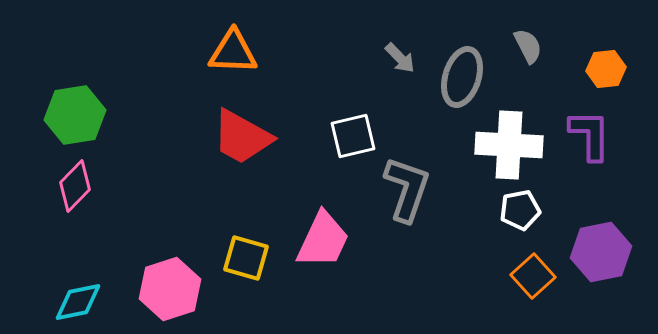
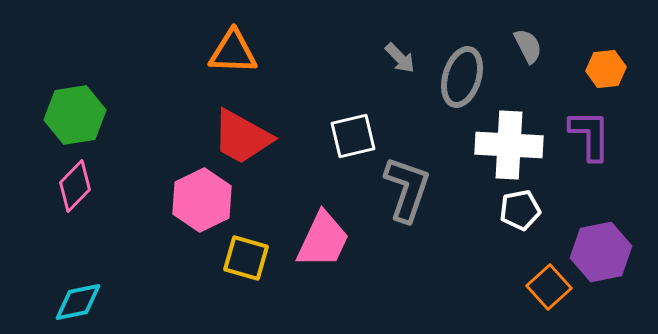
orange square: moved 16 px right, 11 px down
pink hexagon: moved 32 px right, 89 px up; rotated 8 degrees counterclockwise
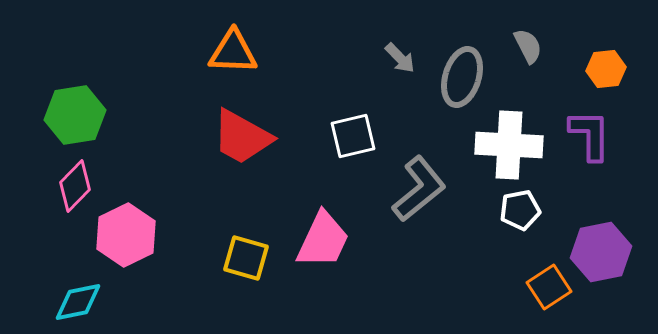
gray L-shape: moved 12 px right; rotated 32 degrees clockwise
pink hexagon: moved 76 px left, 35 px down
orange square: rotated 9 degrees clockwise
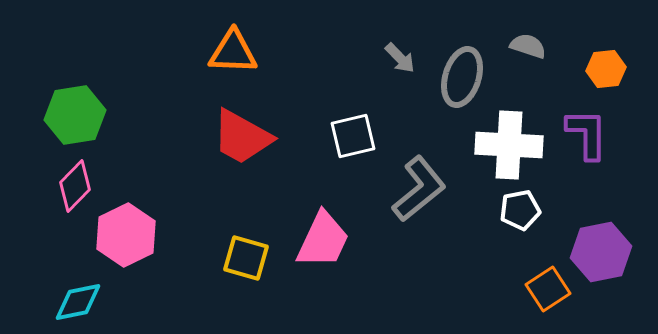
gray semicircle: rotated 45 degrees counterclockwise
purple L-shape: moved 3 px left, 1 px up
orange square: moved 1 px left, 2 px down
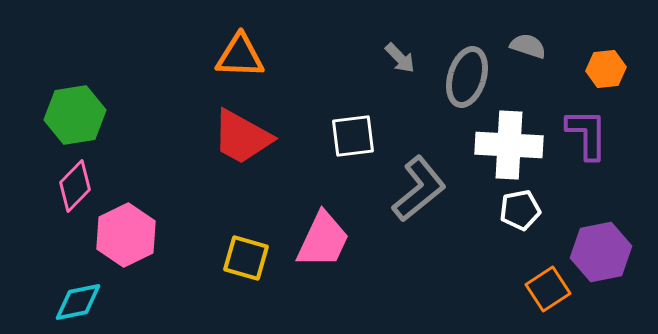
orange triangle: moved 7 px right, 4 px down
gray ellipse: moved 5 px right
white square: rotated 6 degrees clockwise
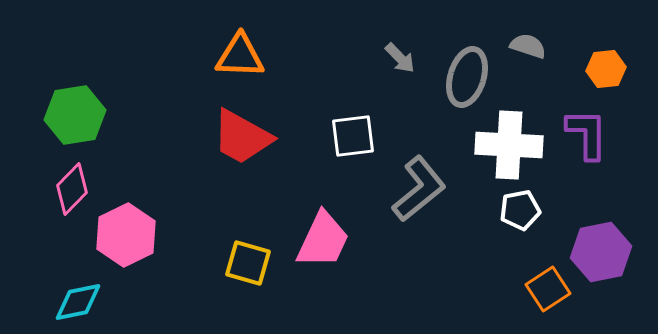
pink diamond: moved 3 px left, 3 px down
yellow square: moved 2 px right, 5 px down
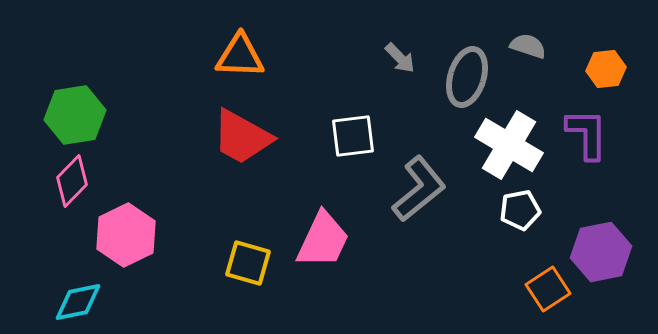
white cross: rotated 28 degrees clockwise
pink diamond: moved 8 px up
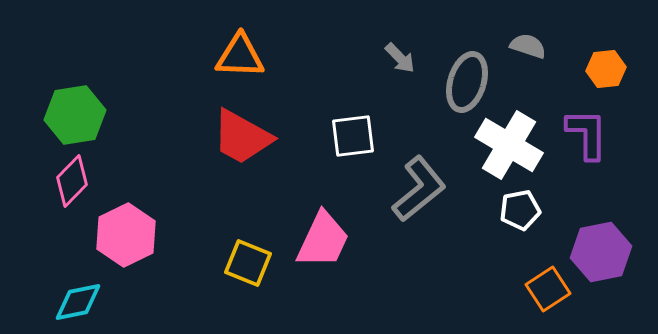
gray ellipse: moved 5 px down
yellow square: rotated 6 degrees clockwise
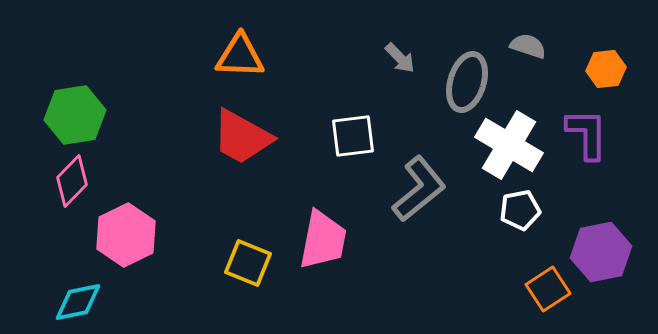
pink trapezoid: rotated 14 degrees counterclockwise
